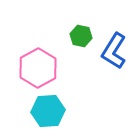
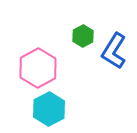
green hexagon: moved 2 px right; rotated 20 degrees clockwise
cyan hexagon: moved 1 px right, 2 px up; rotated 24 degrees counterclockwise
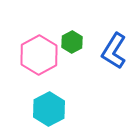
green hexagon: moved 11 px left, 6 px down
pink hexagon: moved 1 px right, 13 px up
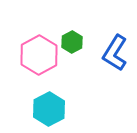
blue L-shape: moved 1 px right, 2 px down
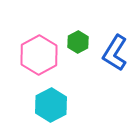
green hexagon: moved 6 px right
cyan hexagon: moved 2 px right, 4 px up
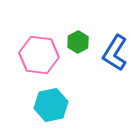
pink hexagon: rotated 24 degrees counterclockwise
cyan hexagon: rotated 16 degrees clockwise
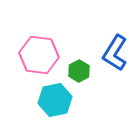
green hexagon: moved 1 px right, 29 px down
cyan hexagon: moved 4 px right, 5 px up
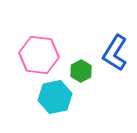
green hexagon: moved 2 px right
cyan hexagon: moved 3 px up
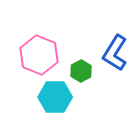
pink hexagon: rotated 15 degrees clockwise
cyan hexagon: rotated 12 degrees clockwise
